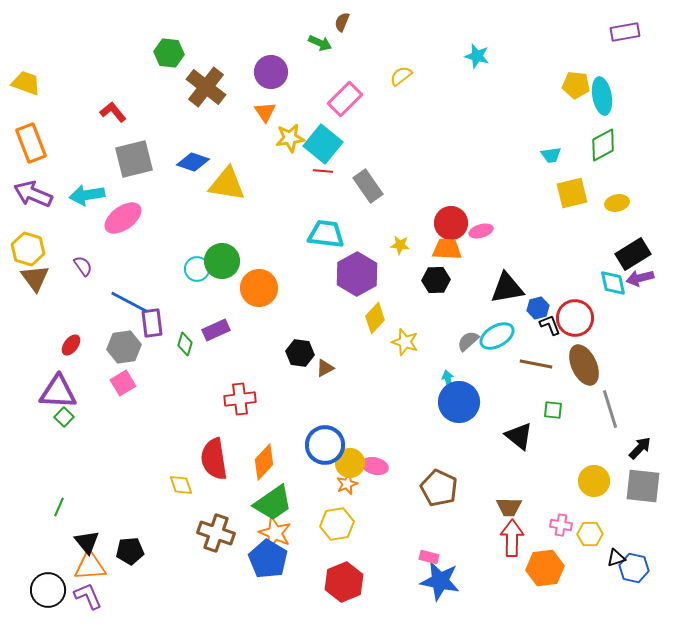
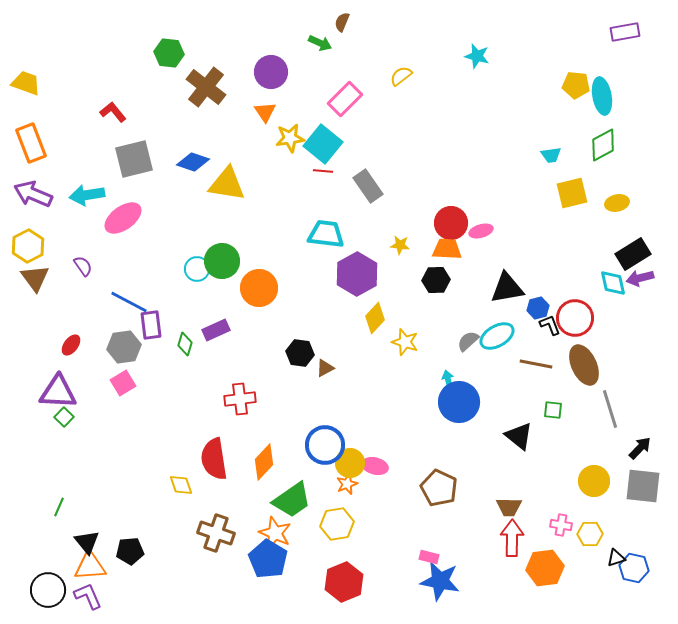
yellow hexagon at (28, 249): moved 3 px up; rotated 16 degrees clockwise
purple rectangle at (152, 323): moved 1 px left, 2 px down
green trapezoid at (273, 503): moved 19 px right, 3 px up
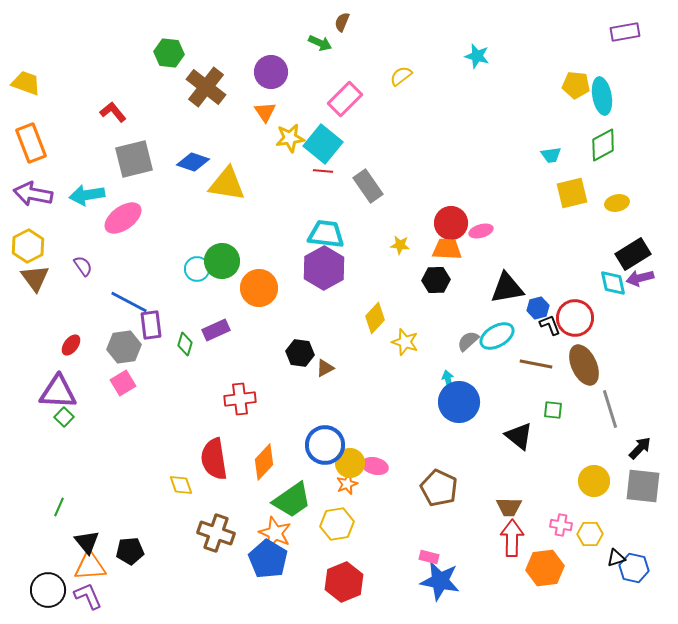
purple arrow at (33, 194): rotated 12 degrees counterclockwise
purple hexagon at (357, 274): moved 33 px left, 6 px up
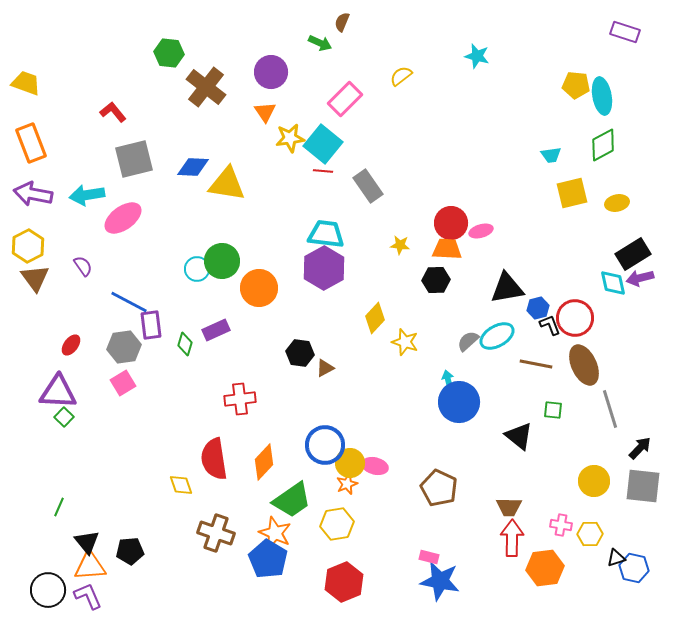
purple rectangle at (625, 32): rotated 28 degrees clockwise
blue diamond at (193, 162): moved 5 px down; rotated 16 degrees counterclockwise
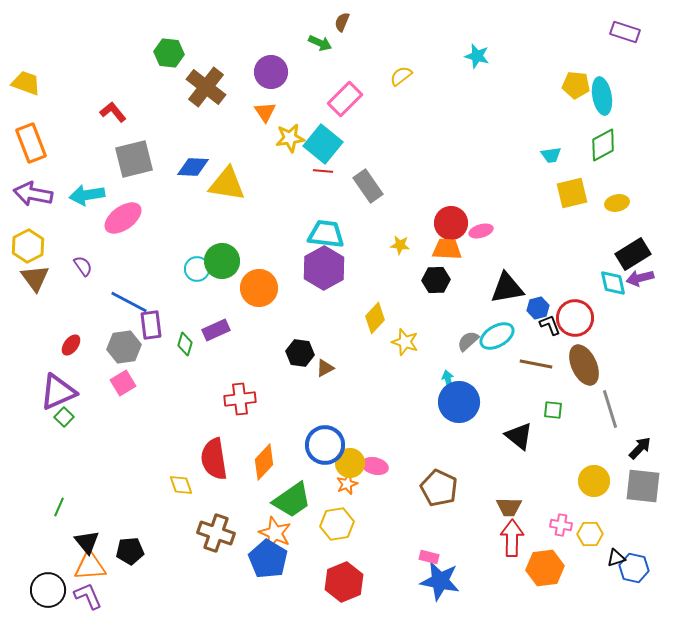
purple triangle at (58, 392): rotated 27 degrees counterclockwise
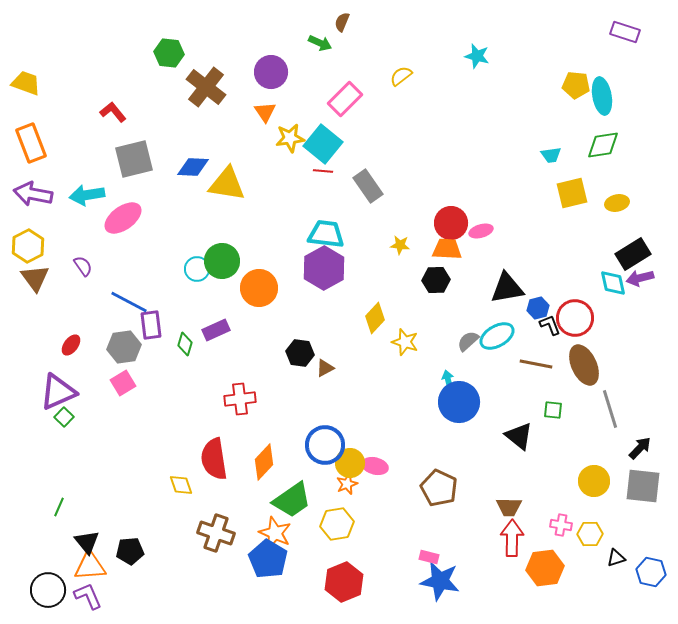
green diamond at (603, 145): rotated 20 degrees clockwise
blue hexagon at (634, 568): moved 17 px right, 4 px down
